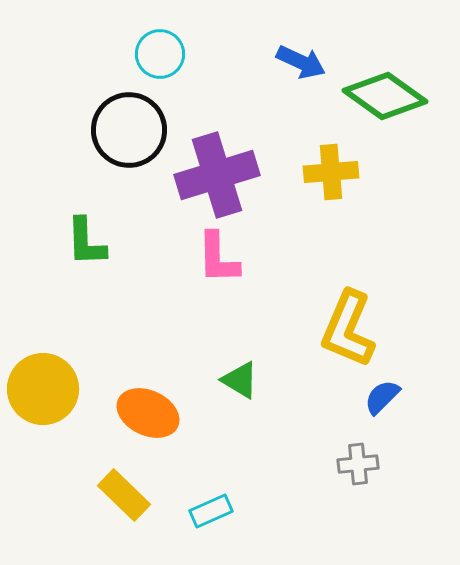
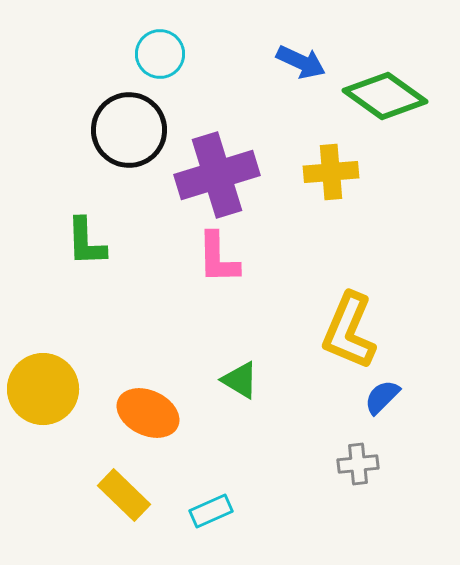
yellow L-shape: moved 1 px right, 2 px down
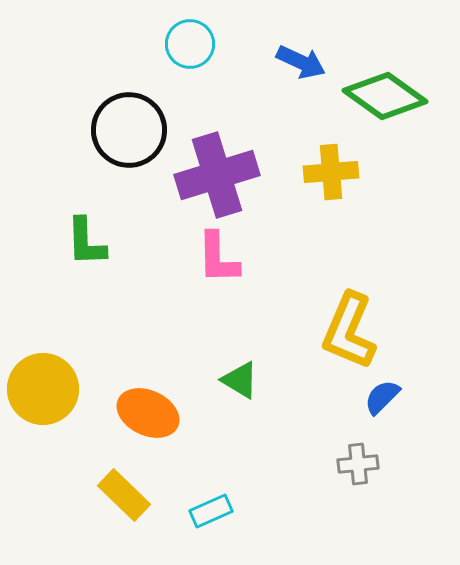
cyan circle: moved 30 px right, 10 px up
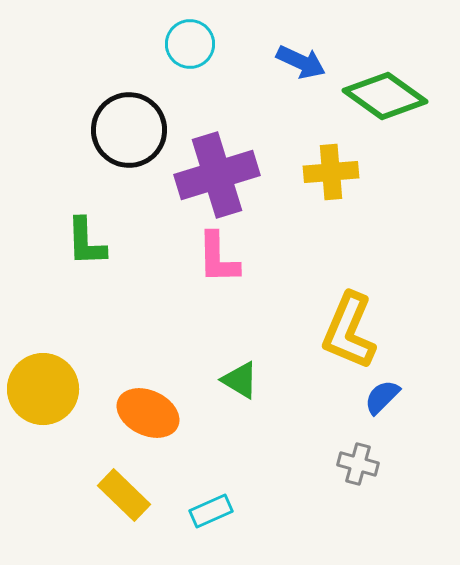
gray cross: rotated 21 degrees clockwise
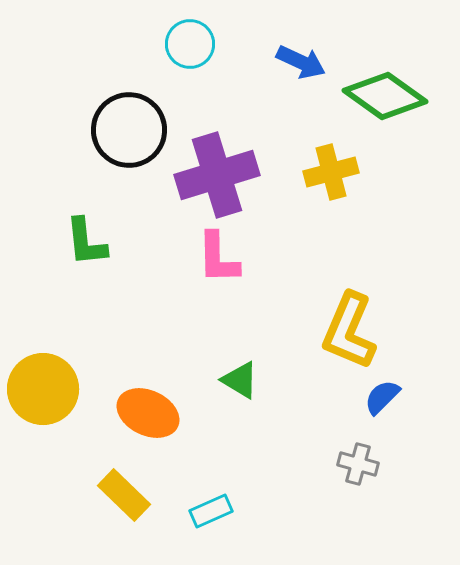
yellow cross: rotated 10 degrees counterclockwise
green L-shape: rotated 4 degrees counterclockwise
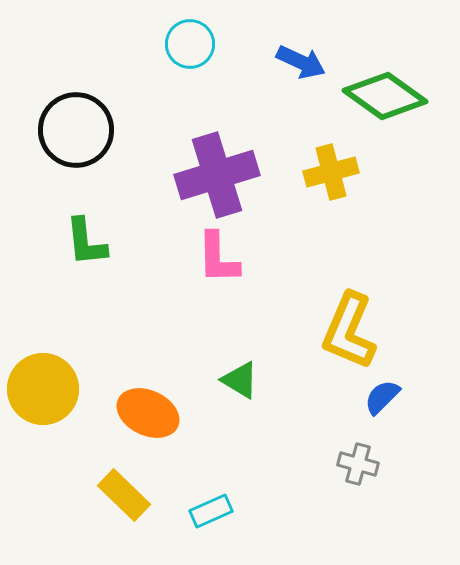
black circle: moved 53 px left
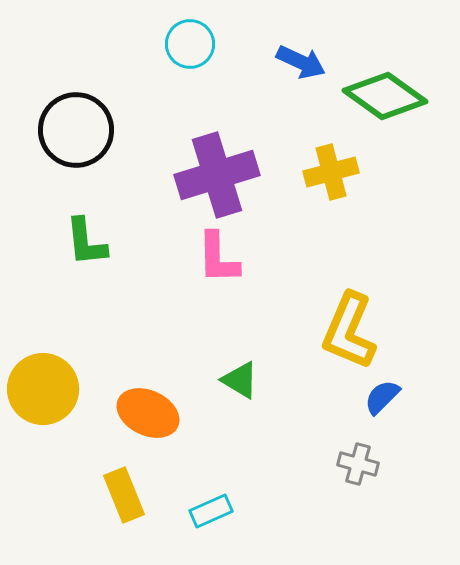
yellow rectangle: rotated 24 degrees clockwise
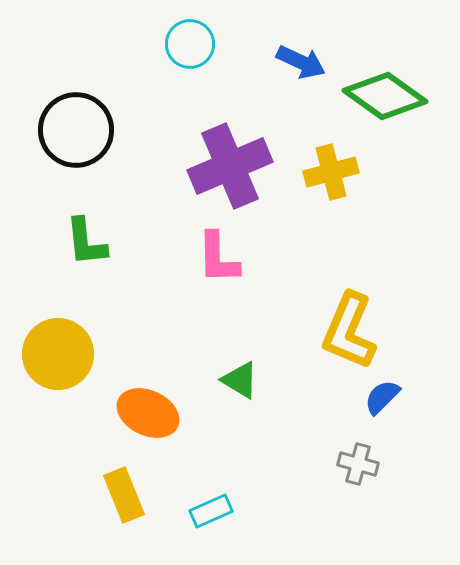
purple cross: moved 13 px right, 9 px up; rotated 6 degrees counterclockwise
yellow circle: moved 15 px right, 35 px up
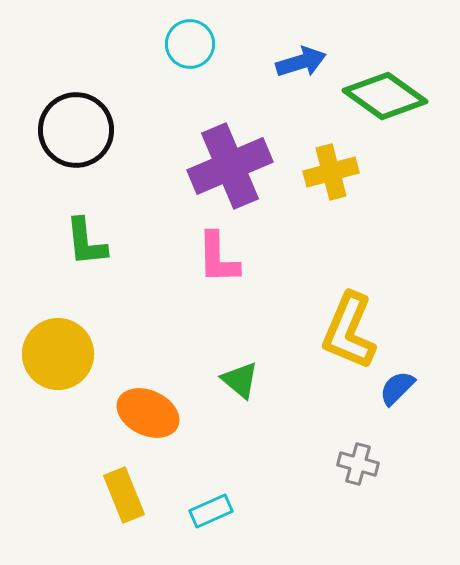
blue arrow: rotated 42 degrees counterclockwise
green triangle: rotated 9 degrees clockwise
blue semicircle: moved 15 px right, 9 px up
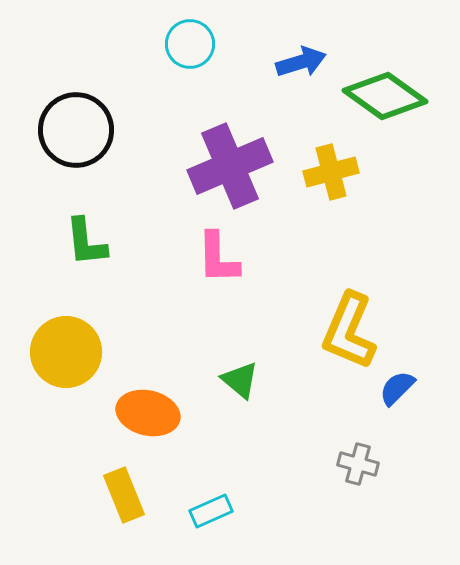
yellow circle: moved 8 px right, 2 px up
orange ellipse: rotated 12 degrees counterclockwise
